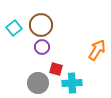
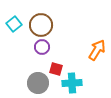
cyan square: moved 4 px up
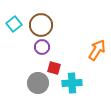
red square: moved 2 px left, 1 px up
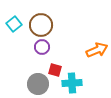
orange arrow: rotated 35 degrees clockwise
red square: moved 1 px right, 2 px down
gray circle: moved 1 px down
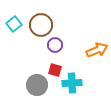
purple circle: moved 13 px right, 2 px up
gray circle: moved 1 px left, 1 px down
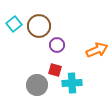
brown circle: moved 2 px left, 1 px down
purple circle: moved 2 px right
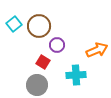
red square: moved 12 px left, 8 px up; rotated 16 degrees clockwise
cyan cross: moved 4 px right, 8 px up
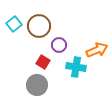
purple circle: moved 2 px right
cyan cross: moved 8 px up; rotated 12 degrees clockwise
